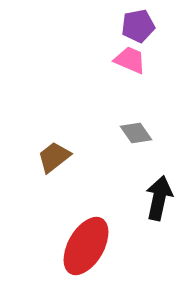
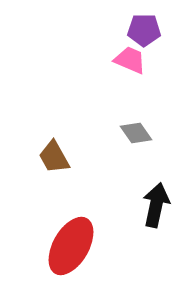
purple pentagon: moved 6 px right, 4 px down; rotated 12 degrees clockwise
brown trapezoid: rotated 81 degrees counterclockwise
black arrow: moved 3 px left, 7 px down
red ellipse: moved 15 px left
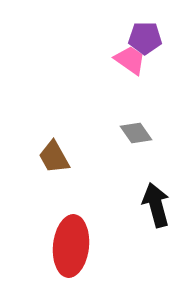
purple pentagon: moved 1 px right, 8 px down
pink trapezoid: rotated 12 degrees clockwise
black arrow: rotated 27 degrees counterclockwise
red ellipse: rotated 24 degrees counterclockwise
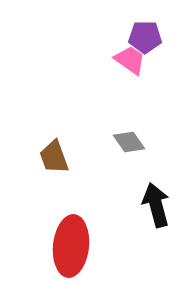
purple pentagon: moved 1 px up
gray diamond: moved 7 px left, 9 px down
brown trapezoid: rotated 9 degrees clockwise
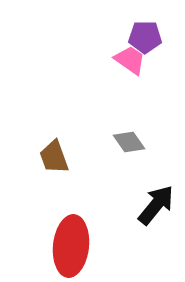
black arrow: rotated 54 degrees clockwise
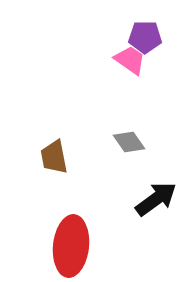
brown trapezoid: rotated 9 degrees clockwise
black arrow: moved 6 px up; rotated 15 degrees clockwise
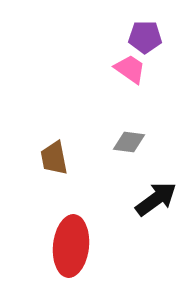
pink trapezoid: moved 9 px down
gray diamond: rotated 48 degrees counterclockwise
brown trapezoid: moved 1 px down
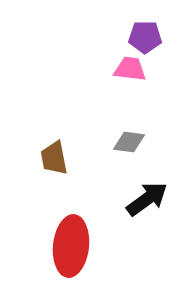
pink trapezoid: rotated 28 degrees counterclockwise
black arrow: moved 9 px left
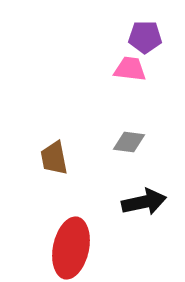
black arrow: moved 3 px left, 3 px down; rotated 24 degrees clockwise
red ellipse: moved 2 px down; rotated 6 degrees clockwise
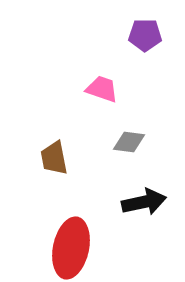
purple pentagon: moved 2 px up
pink trapezoid: moved 28 px left, 20 px down; rotated 12 degrees clockwise
